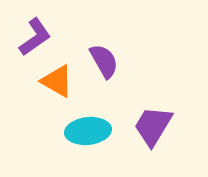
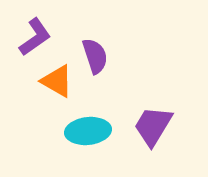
purple semicircle: moved 9 px left, 5 px up; rotated 12 degrees clockwise
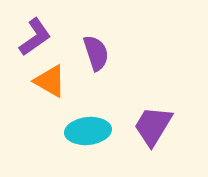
purple semicircle: moved 1 px right, 3 px up
orange triangle: moved 7 px left
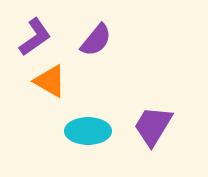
purple semicircle: moved 13 px up; rotated 57 degrees clockwise
cyan ellipse: rotated 6 degrees clockwise
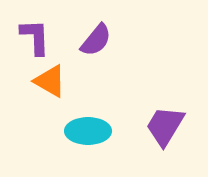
purple L-shape: rotated 57 degrees counterclockwise
purple trapezoid: moved 12 px right
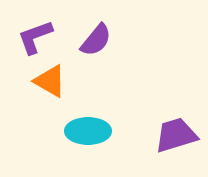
purple L-shape: rotated 108 degrees counterclockwise
purple trapezoid: moved 11 px right, 9 px down; rotated 42 degrees clockwise
